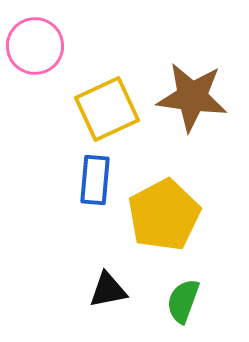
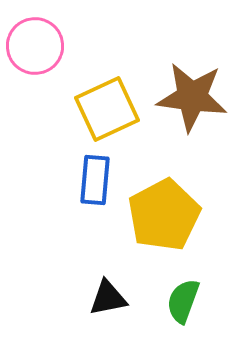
black triangle: moved 8 px down
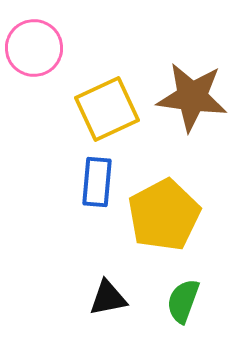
pink circle: moved 1 px left, 2 px down
blue rectangle: moved 2 px right, 2 px down
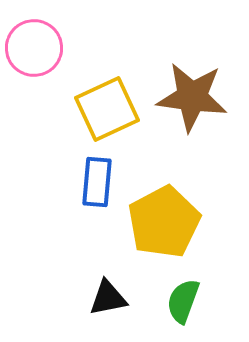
yellow pentagon: moved 7 px down
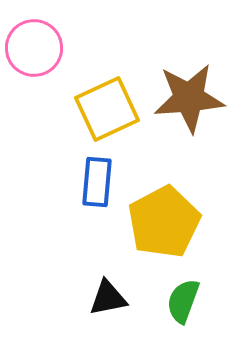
brown star: moved 3 px left, 1 px down; rotated 12 degrees counterclockwise
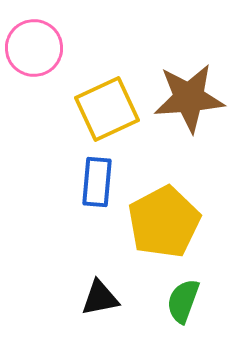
black triangle: moved 8 px left
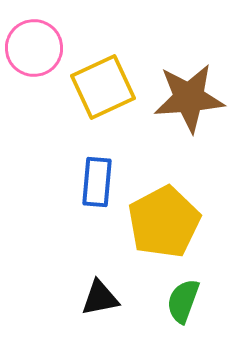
yellow square: moved 4 px left, 22 px up
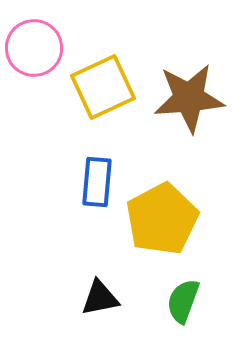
yellow pentagon: moved 2 px left, 3 px up
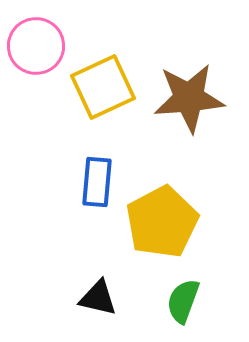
pink circle: moved 2 px right, 2 px up
yellow pentagon: moved 3 px down
black triangle: moved 2 px left; rotated 24 degrees clockwise
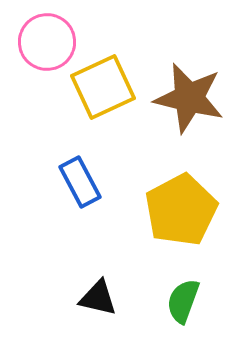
pink circle: moved 11 px right, 4 px up
brown star: rotated 18 degrees clockwise
blue rectangle: moved 17 px left; rotated 33 degrees counterclockwise
yellow pentagon: moved 19 px right, 12 px up
